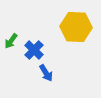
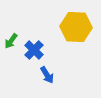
blue arrow: moved 1 px right, 2 px down
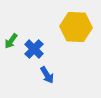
blue cross: moved 1 px up
